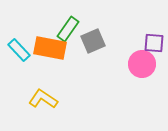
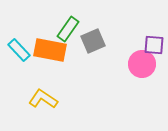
purple square: moved 2 px down
orange rectangle: moved 2 px down
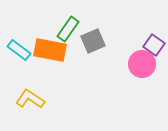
purple square: rotated 30 degrees clockwise
cyan rectangle: rotated 10 degrees counterclockwise
yellow L-shape: moved 13 px left
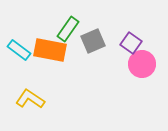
purple square: moved 23 px left, 2 px up
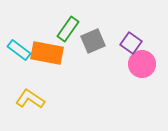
orange rectangle: moved 3 px left, 3 px down
